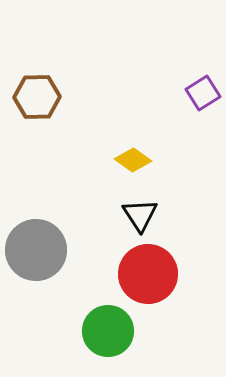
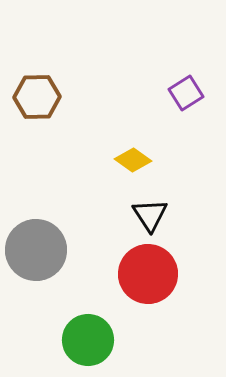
purple square: moved 17 px left
black triangle: moved 10 px right
green circle: moved 20 px left, 9 px down
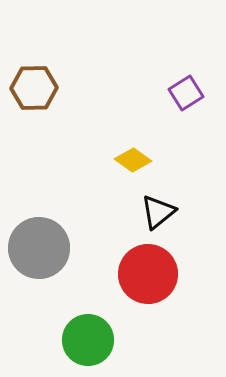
brown hexagon: moved 3 px left, 9 px up
black triangle: moved 8 px right, 3 px up; rotated 24 degrees clockwise
gray circle: moved 3 px right, 2 px up
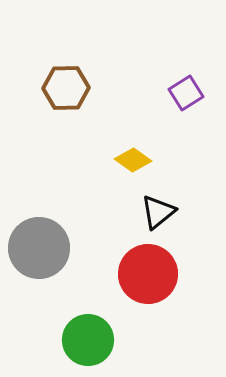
brown hexagon: moved 32 px right
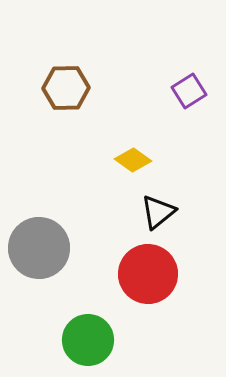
purple square: moved 3 px right, 2 px up
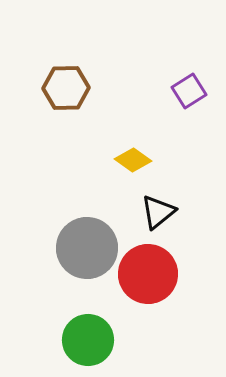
gray circle: moved 48 px right
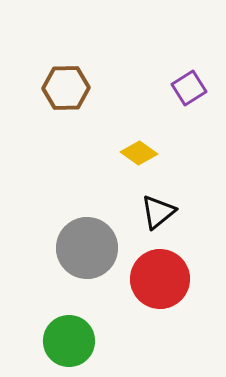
purple square: moved 3 px up
yellow diamond: moved 6 px right, 7 px up
red circle: moved 12 px right, 5 px down
green circle: moved 19 px left, 1 px down
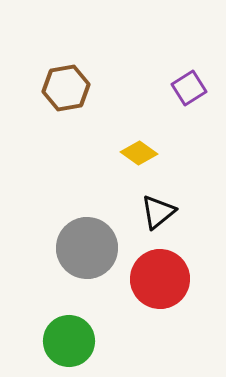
brown hexagon: rotated 9 degrees counterclockwise
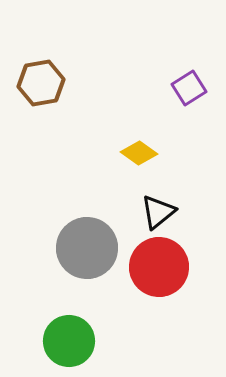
brown hexagon: moved 25 px left, 5 px up
red circle: moved 1 px left, 12 px up
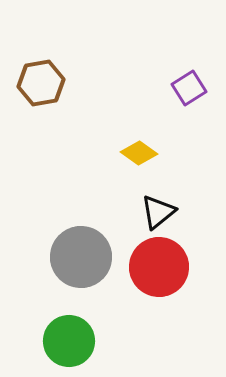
gray circle: moved 6 px left, 9 px down
